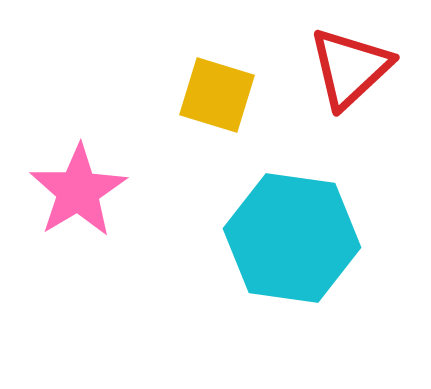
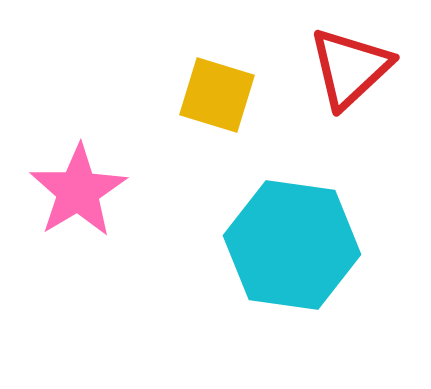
cyan hexagon: moved 7 px down
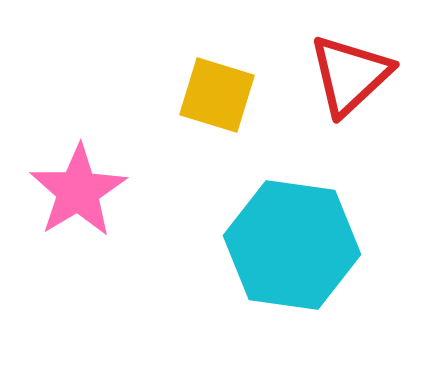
red triangle: moved 7 px down
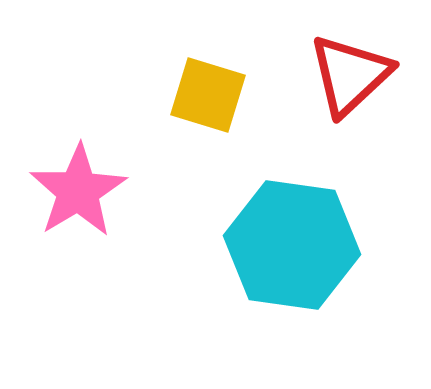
yellow square: moved 9 px left
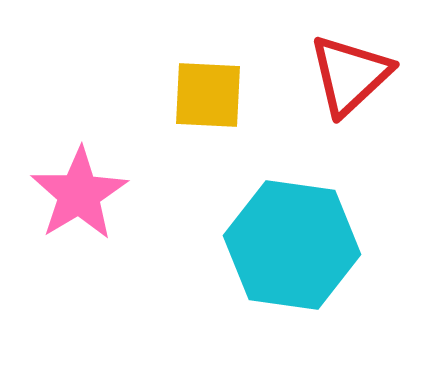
yellow square: rotated 14 degrees counterclockwise
pink star: moved 1 px right, 3 px down
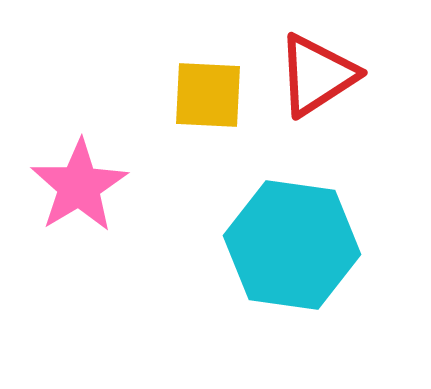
red triangle: moved 33 px left; rotated 10 degrees clockwise
pink star: moved 8 px up
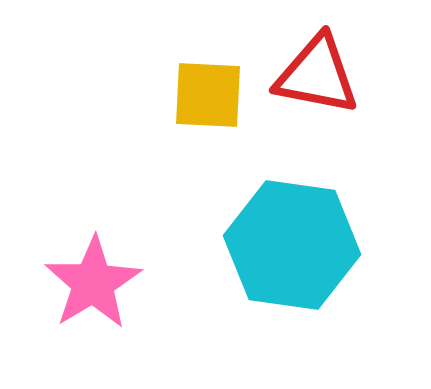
red triangle: rotated 44 degrees clockwise
pink star: moved 14 px right, 97 px down
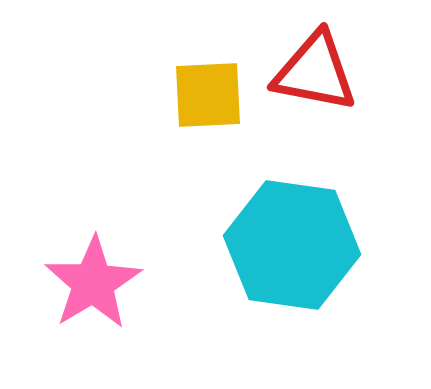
red triangle: moved 2 px left, 3 px up
yellow square: rotated 6 degrees counterclockwise
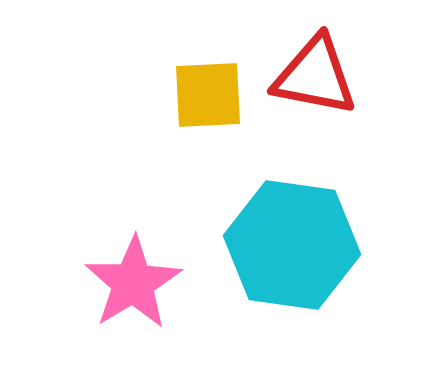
red triangle: moved 4 px down
pink star: moved 40 px right
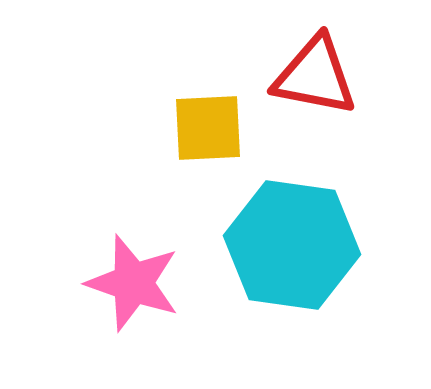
yellow square: moved 33 px down
pink star: rotated 22 degrees counterclockwise
